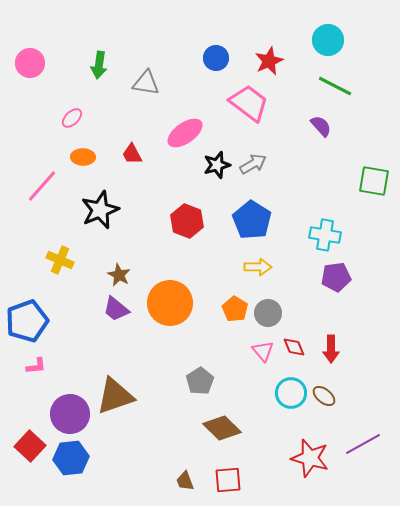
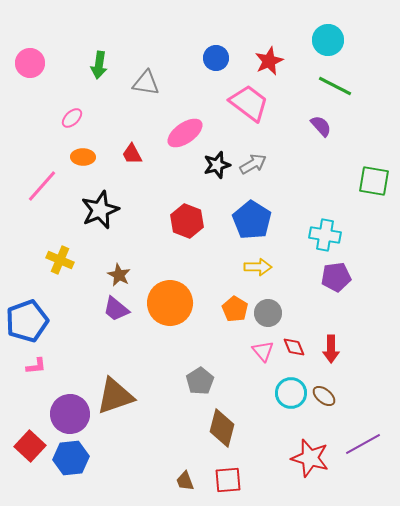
brown diamond at (222, 428): rotated 60 degrees clockwise
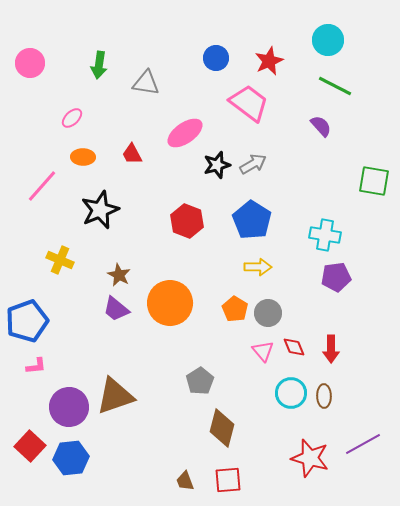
brown ellipse at (324, 396): rotated 50 degrees clockwise
purple circle at (70, 414): moved 1 px left, 7 px up
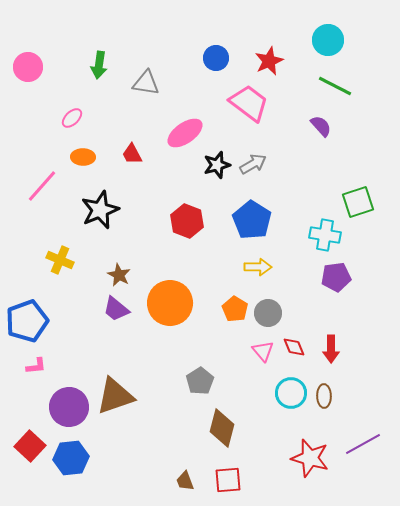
pink circle at (30, 63): moved 2 px left, 4 px down
green square at (374, 181): moved 16 px left, 21 px down; rotated 28 degrees counterclockwise
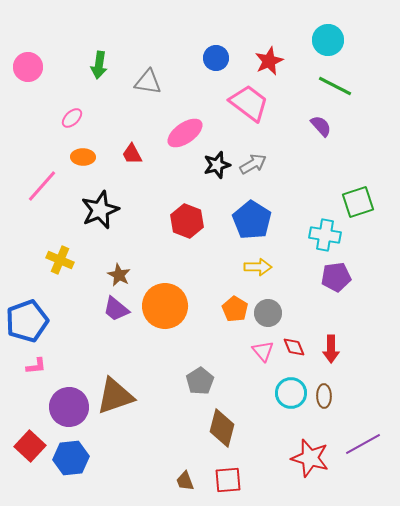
gray triangle at (146, 83): moved 2 px right, 1 px up
orange circle at (170, 303): moved 5 px left, 3 px down
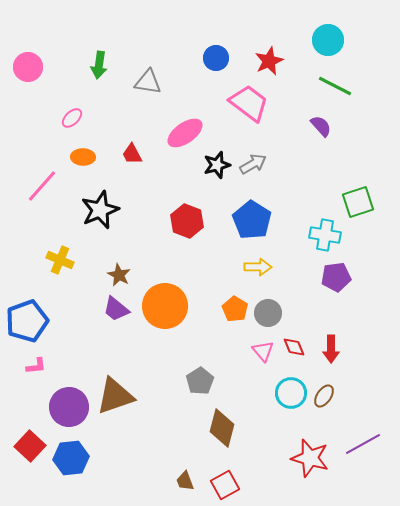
brown ellipse at (324, 396): rotated 35 degrees clockwise
red square at (228, 480): moved 3 px left, 5 px down; rotated 24 degrees counterclockwise
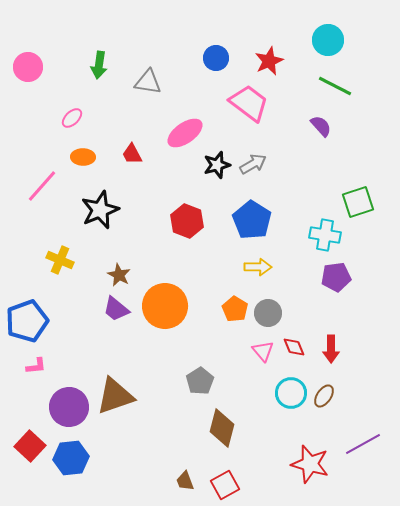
red star at (310, 458): moved 6 px down
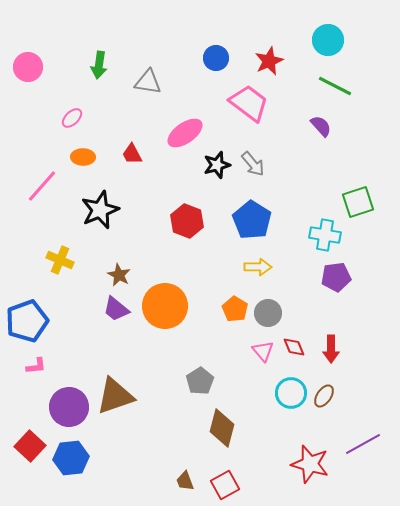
gray arrow at (253, 164): rotated 80 degrees clockwise
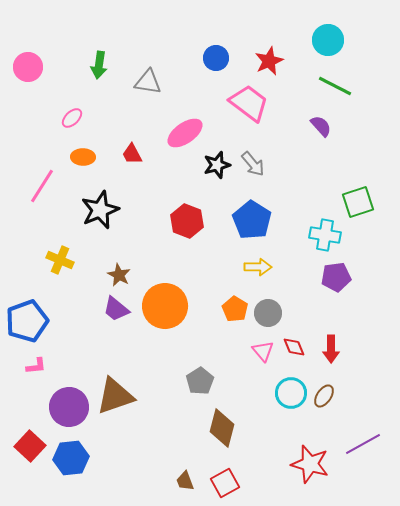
pink line at (42, 186): rotated 9 degrees counterclockwise
red square at (225, 485): moved 2 px up
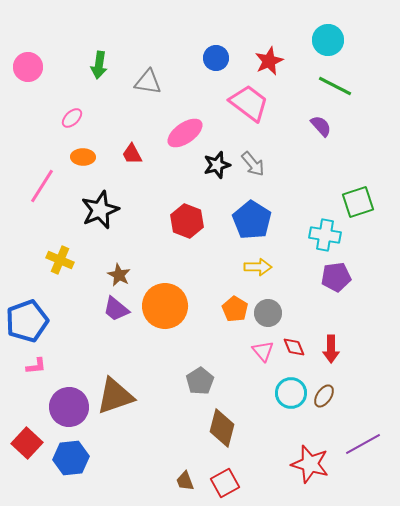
red square at (30, 446): moved 3 px left, 3 px up
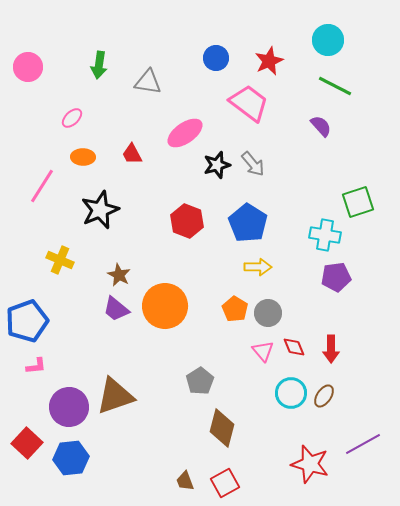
blue pentagon at (252, 220): moved 4 px left, 3 px down
